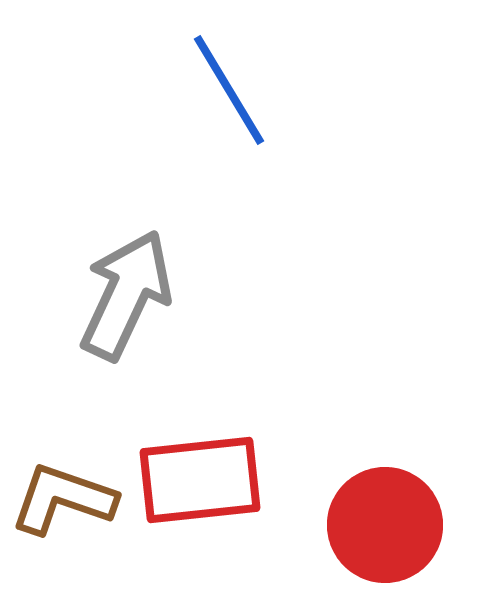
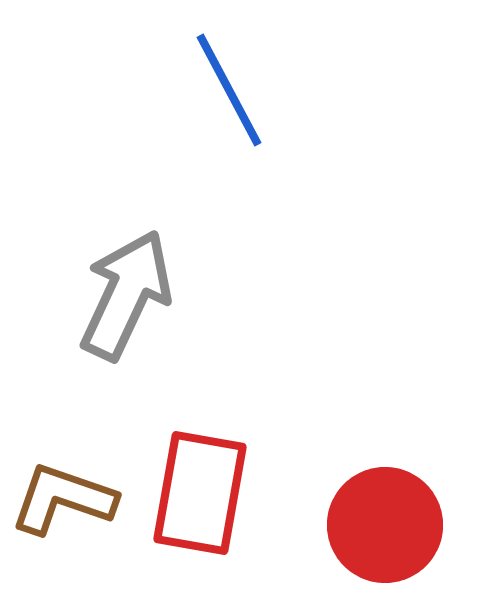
blue line: rotated 3 degrees clockwise
red rectangle: moved 13 px down; rotated 74 degrees counterclockwise
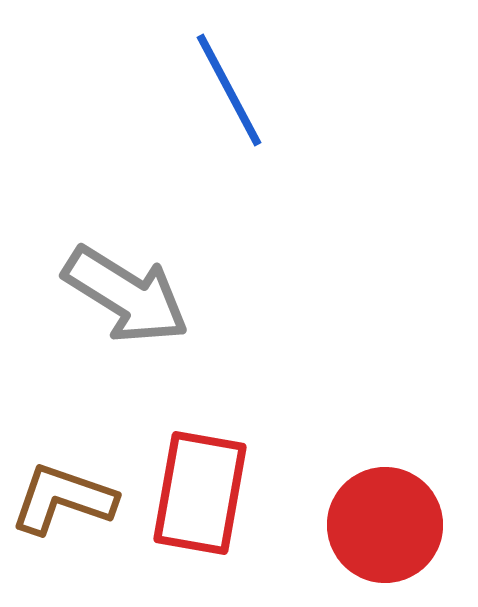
gray arrow: rotated 97 degrees clockwise
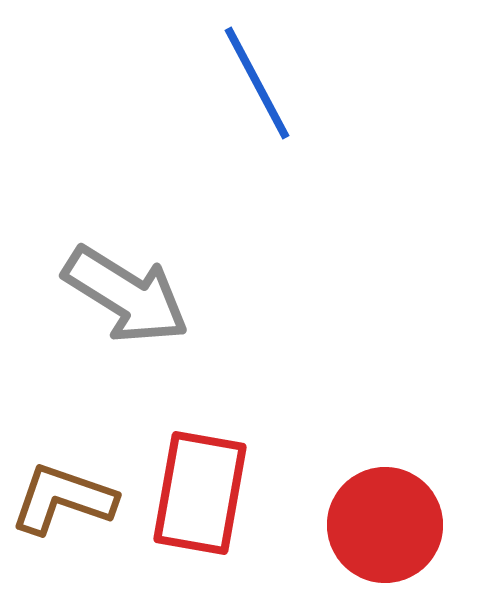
blue line: moved 28 px right, 7 px up
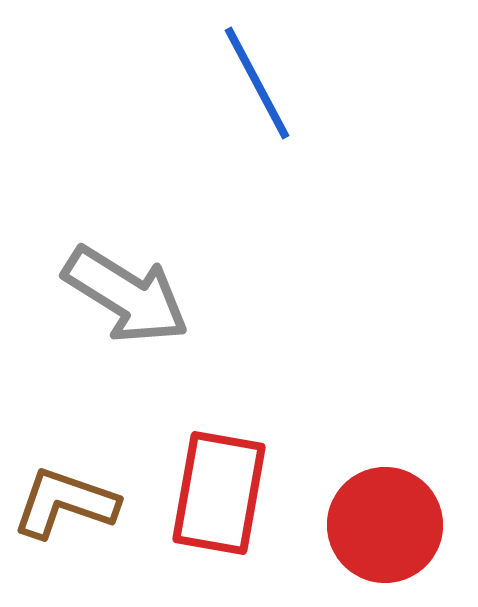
red rectangle: moved 19 px right
brown L-shape: moved 2 px right, 4 px down
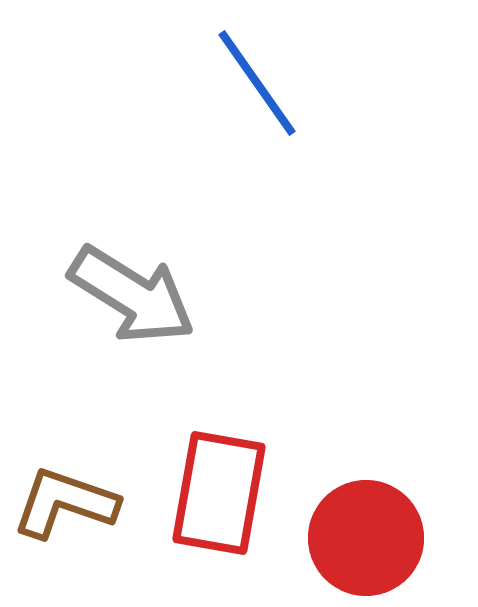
blue line: rotated 7 degrees counterclockwise
gray arrow: moved 6 px right
red circle: moved 19 px left, 13 px down
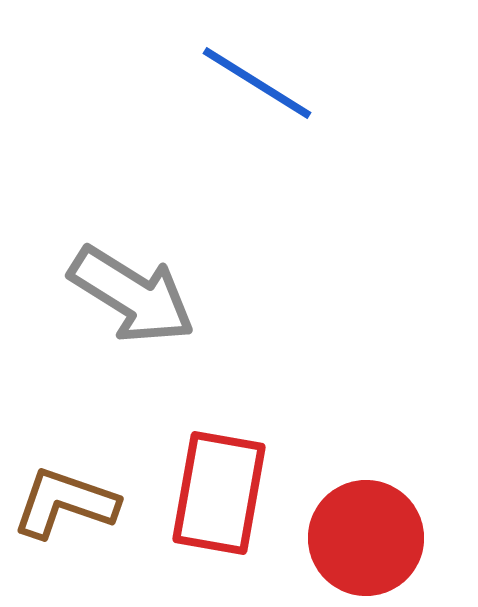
blue line: rotated 23 degrees counterclockwise
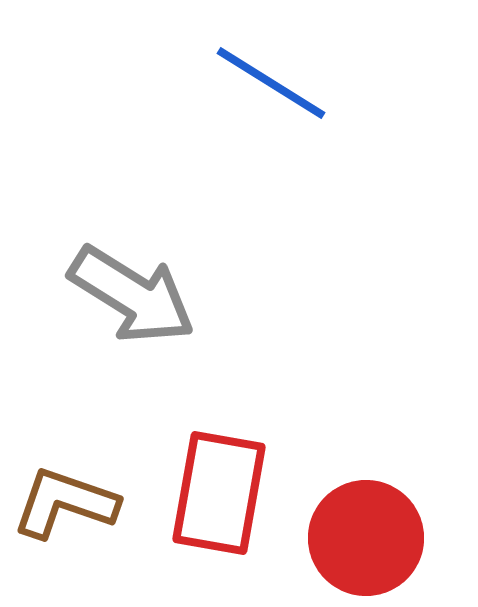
blue line: moved 14 px right
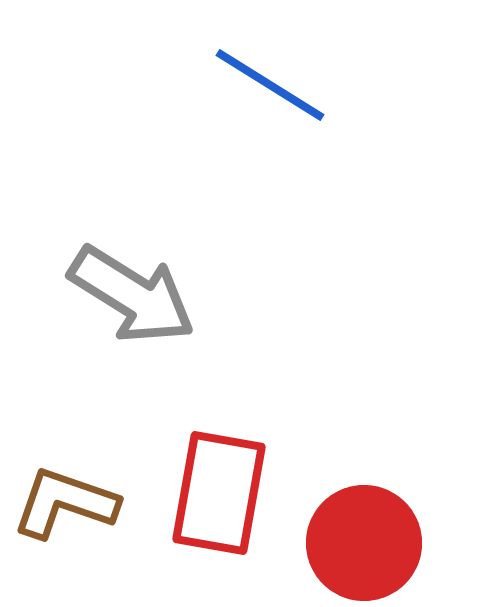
blue line: moved 1 px left, 2 px down
red circle: moved 2 px left, 5 px down
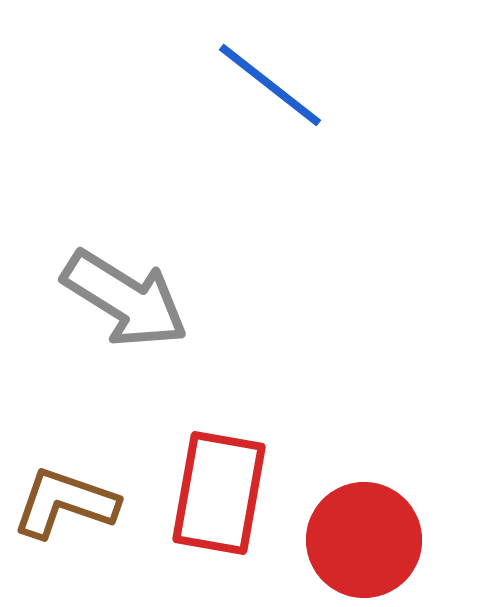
blue line: rotated 6 degrees clockwise
gray arrow: moved 7 px left, 4 px down
red circle: moved 3 px up
